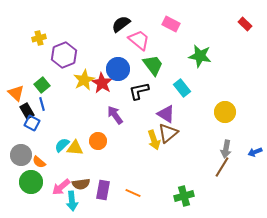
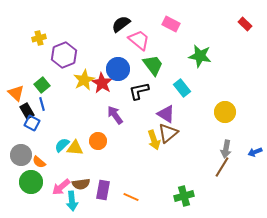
orange line: moved 2 px left, 4 px down
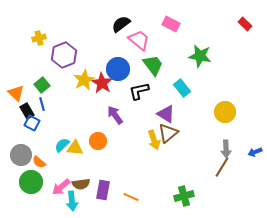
gray arrow: rotated 12 degrees counterclockwise
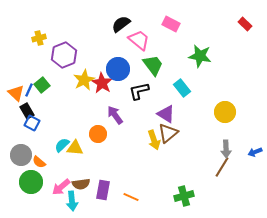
blue line: moved 13 px left, 14 px up; rotated 40 degrees clockwise
orange circle: moved 7 px up
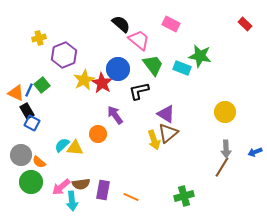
black semicircle: rotated 78 degrees clockwise
cyan rectangle: moved 20 px up; rotated 30 degrees counterclockwise
orange triangle: rotated 18 degrees counterclockwise
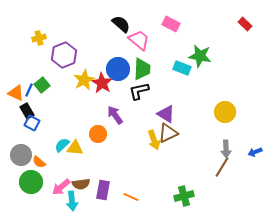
green trapezoid: moved 11 px left, 4 px down; rotated 40 degrees clockwise
brown triangle: rotated 15 degrees clockwise
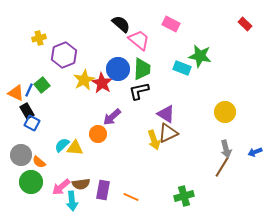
purple arrow: moved 3 px left, 2 px down; rotated 96 degrees counterclockwise
gray arrow: rotated 12 degrees counterclockwise
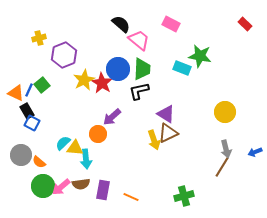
cyan semicircle: moved 1 px right, 2 px up
green circle: moved 12 px right, 4 px down
cyan arrow: moved 14 px right, 42 px up
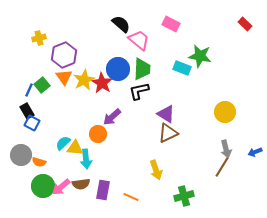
orange triangle: moved 48 px right, 16 px up; rotated 30 degrees clockwise
yellow arrow: moved 2 px right, 30 px down
orange semicircle: rotated 24 degrees counterclockwise
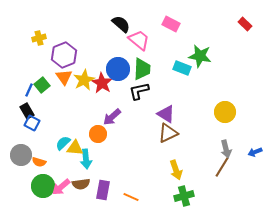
yellow arrow: moved 20 px right
